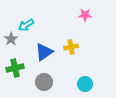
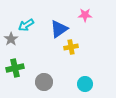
blue triangle: moved 15 px right, 23 px up
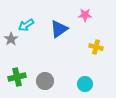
yellow cross: moved 25 px right; rotated 24 degrees clockwise
green cross: moved 2 px right, 9 px down
gray circle: moved 1 px right, 1 px up
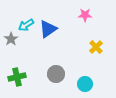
blue triangle: moved 11 px left
yellow cross: rotated 32 degrees clockwise
gray circle: moved 11 px right, 7 px up
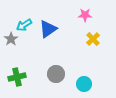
cyan arrow: moved 2 px left
yellow cross: moved 3 px left, 8 px up
cyan circle: moved 1 px left
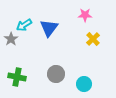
blue triangle: moved 1 px right, 1 px up; rotated 18 degrees counterclockwise
green cross: rotated 24 degrees clockwise
